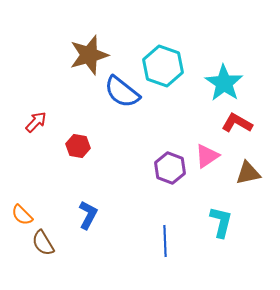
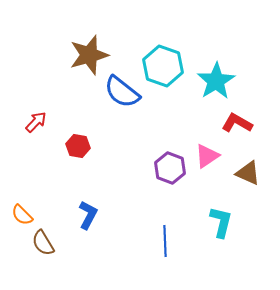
cyan star: moved 8 px left, 2 px up; rotated 6 degrees clockwise
brown triangle: rotated 36 degrees clockwise
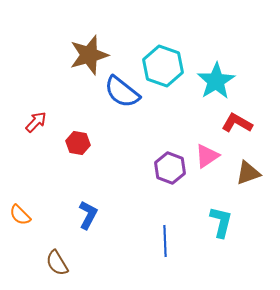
red hexagon: moved 3 px up
brown triangle: rotated 44 degrees counterclockwise
orange semicircle: moved 2 px left
brown semicircle: moved 14 px right, 20 px down
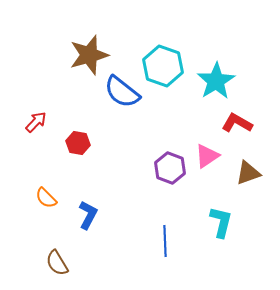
orange semicircle: moved 26 px right, 17 px up
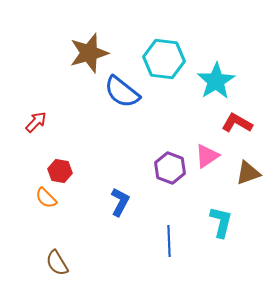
brown star: moved 2 px up
cyan hexagon: moved 1 px right, 7 px up; rotated 12 degrees counterclockwise
red hexagon: moved 18 px left, 28 px down
blue L-shape: moved 32 px right, 13 px up
blue line: moved 4 px right
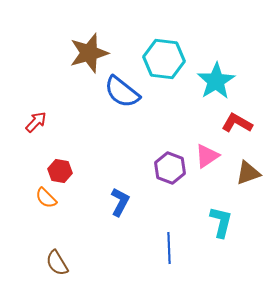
blue line: moved 7 px down
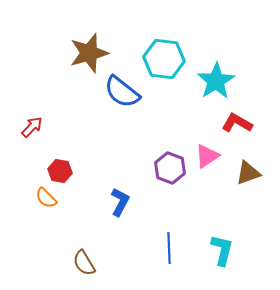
red arrow: moved 4 px left, 5 px down
cyan L-shape: moved 1 px right, 28 px down
brown semicircle: moved 27 px right
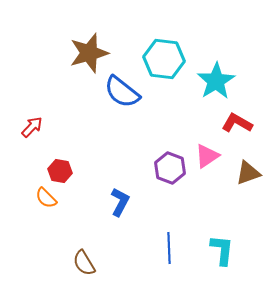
cyan L-shape: rotated 8 degrees counterclockwise
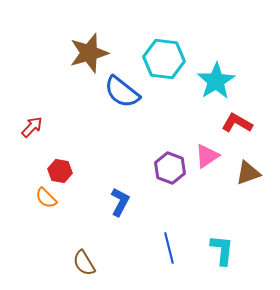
blue line: rotated 12 degrees counterclockwise
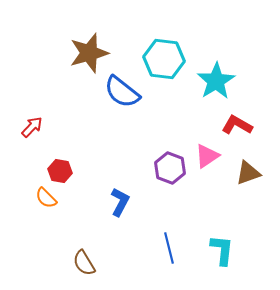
red L-shape: moved 2 px down
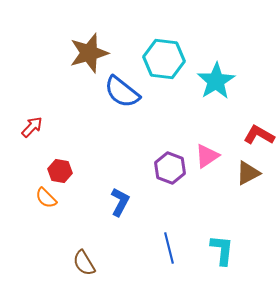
red L-shape: moved 22 px right, 10 px down
brown triangle: rotated 8 degrees counterclockwise
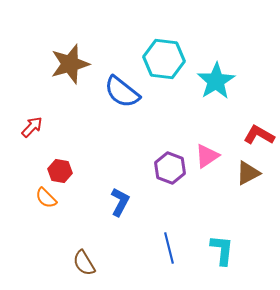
brown star: moved 19 px left, 11 px down
